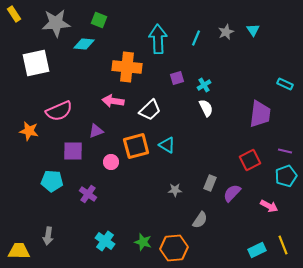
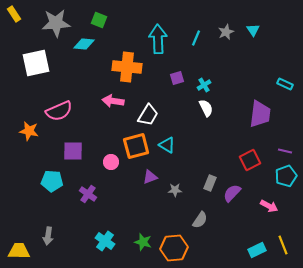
white trapezoid at (150, 110): moved 2 px left, 5 px down; rotated 15 degrees counterclockwise
purple triangle at (96, 131): moved 54 px right, 46 px down
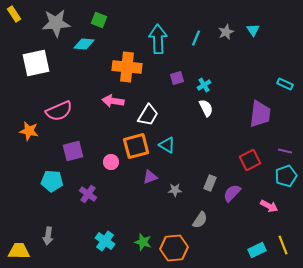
purple square at (73, 151): rotated 15 degrees counterclockwise
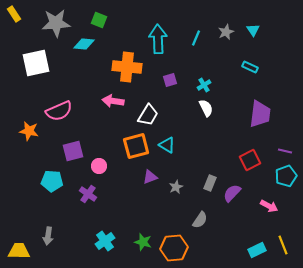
purple square at (177, 78): moved 7 px left, 2 px down
cyan rectangle at (285, 84): moved 35 px left, 17 px up
pink circle at (111, 162): moved 12 px left, 4 px down
gray star at (175, 190): moved 1 px right, 3 px up; rotated 24 degrees counterclockwise
cyan cross at (105, 241): rotated 18 degrees clockwise
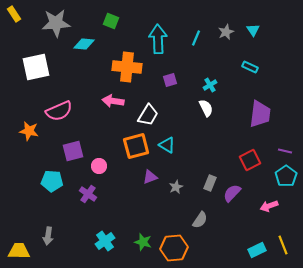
green square at (99, 20): moved 12 px right, 1 px down
white square at (36, 63): moved 4 px down
cyan cross at (204, 85): moved 6 px right
cyan pentagon at (286, 176): rotated 15 degrees counterclockwise
pink arrow at (269, 206): rotated 132 degrees clockwise
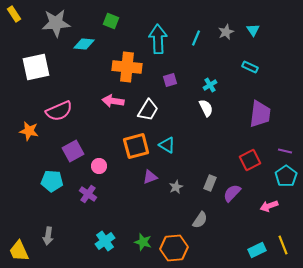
white trapezoid at (148, 115): moved 5 px up
purple square at (73, 151): rotated 15 degrees counterclockwise
yellow trapezoid at (19, 251): rotated 115 degrees counterclockwise
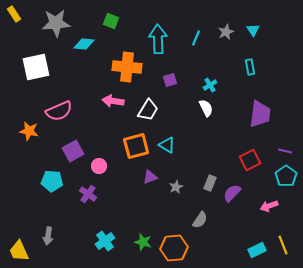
cyan rectangle at (250, 67): rotated 56 degrees clockwise
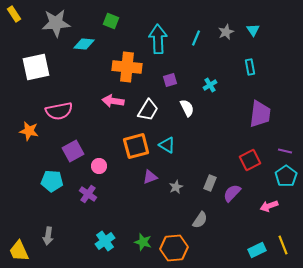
white semicircle at (206, 108): moved 19 px left
pink semicircle at (59, 111): rotated 12 degrees clockwise
